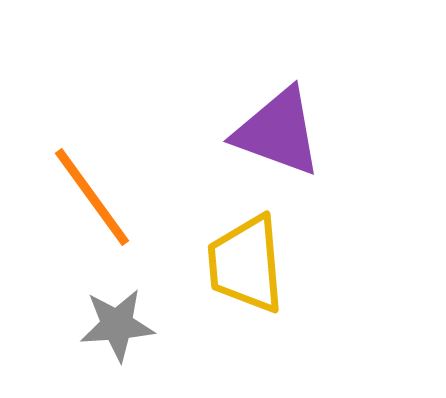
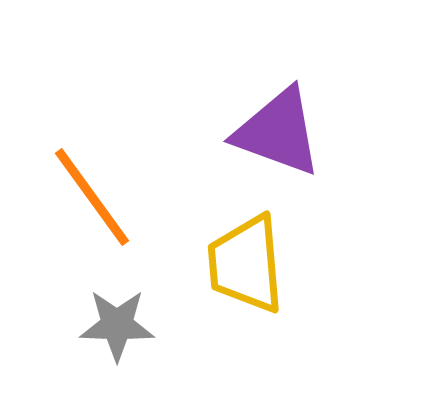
gray star: rotated 6 degrees clockwise
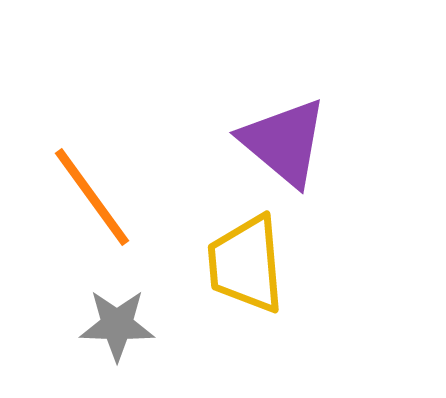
purple triangle: moved 6 px right, 10 px down; rotated 20 degrees clockwise
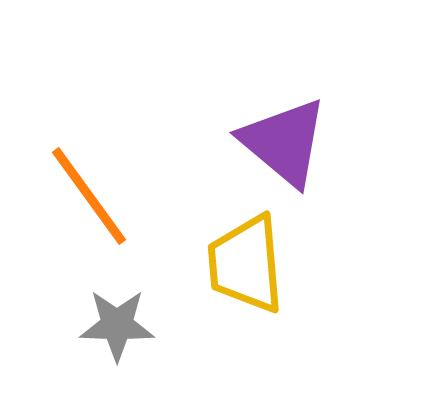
orange line: moved 3 px left, 1 px up
